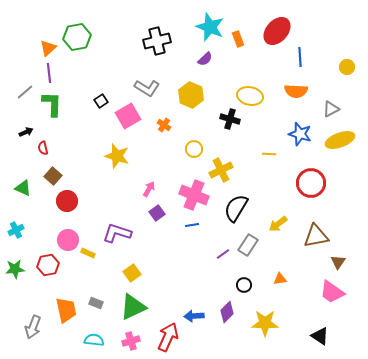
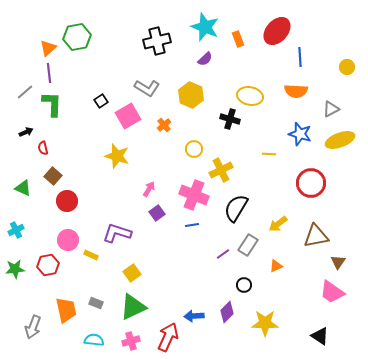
cyan star at (210, 27): moved 5 px left
orange cross at (164, 125): rotated 16 degrees clockwise
yellow rectangle at (88, 253): moved 3 px right, 2 px down
orange triangle at (280, 279): moved 4 px left, 13 px up; rotated 16 degrees counterclockwise
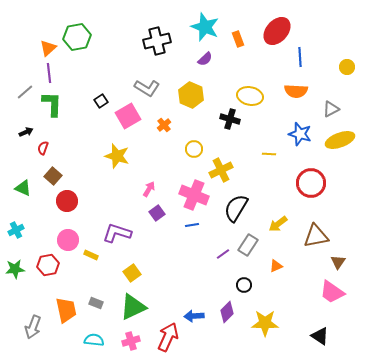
red semicircle at (43, 148): rotated 32 degrees clockwise
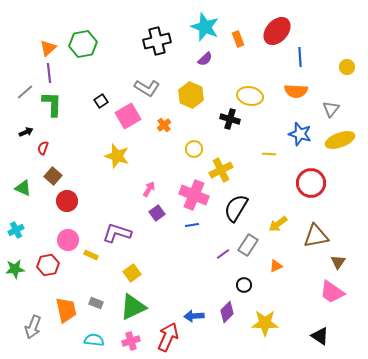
green hexagon at (77, 37): moved 6 px right, 7 px down
gray triangle at (331, 109): rotated 24 degrees counterclockwise
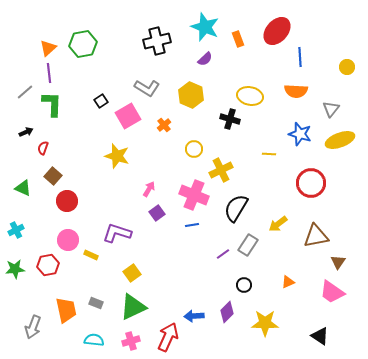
orange triangle at (276, 266): moved 12 px right, 16 px down
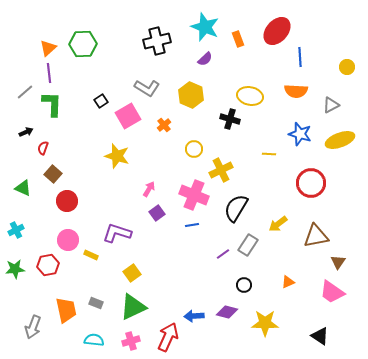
green hexagon at (83, 44): rotated 8 degrees clockwise
gray triangle at (331, 109): moved 4 px up; rotated 24 degrees clockwise
brown square at (53, 176): moved 2 px up
purple diamond at (227, 312): rotated 60 degrees clockwise
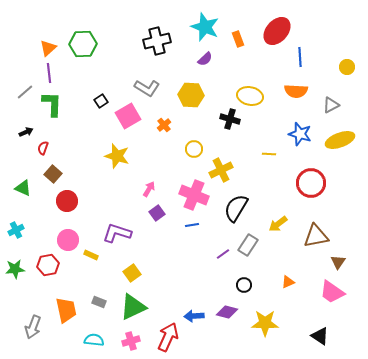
yellow hexagon at (191, 95): rotated 20 degrees counterclockwise
gray rectangle at (96, 303): moved 3 px right, 1 px up
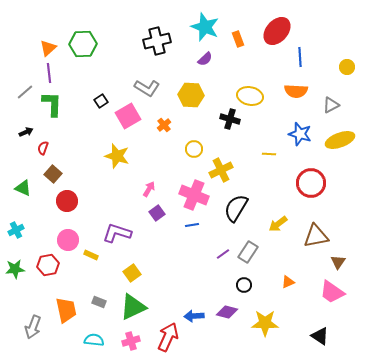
gray rectangle at (248, 245): moved 7 px down
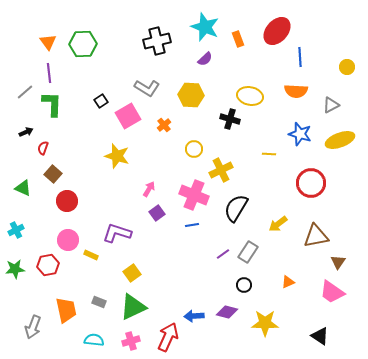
orange triangle at (48, 48): moved 6 px up; rotated 24 degrees counterclockwise
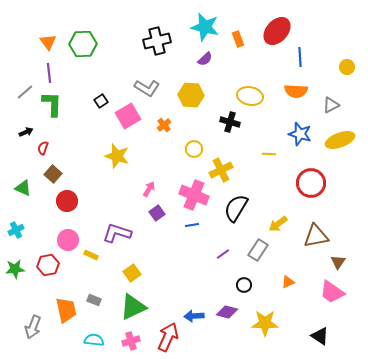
cyan star at (205, 27): rotated 8 degrees counterclockwise
black cross at (230, 119): moved 3 px down
gray rectangle at (248, 252): moved 10 px right, 2 px up
gray rectangle at (99, 302): moved 5 px left, 2 px up
